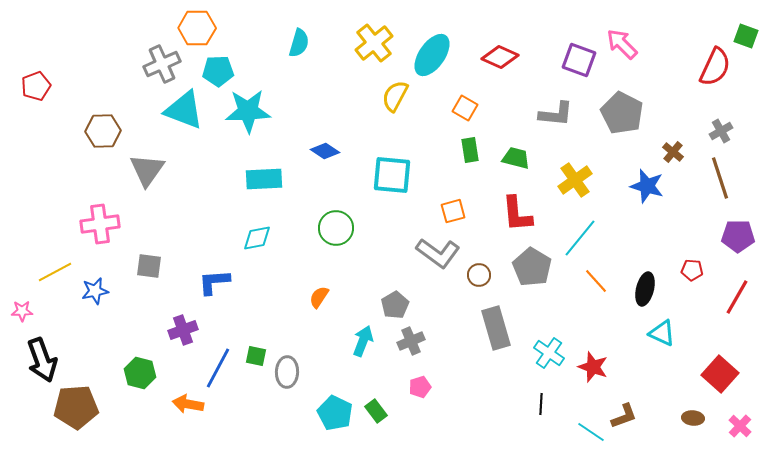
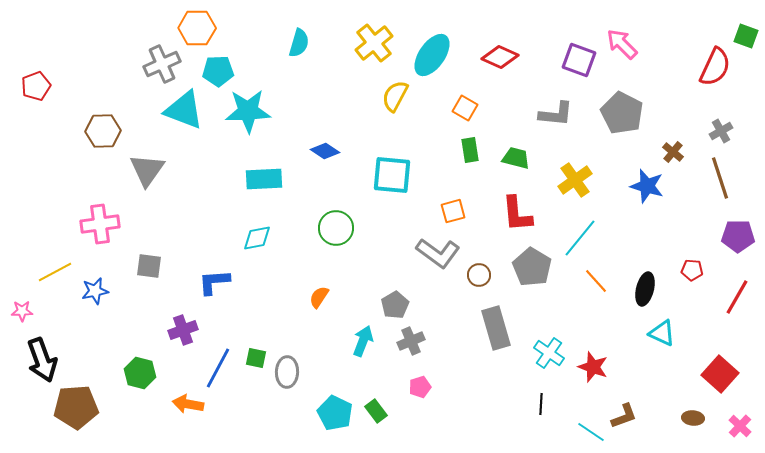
green square at (256, 356): moved 2 px down
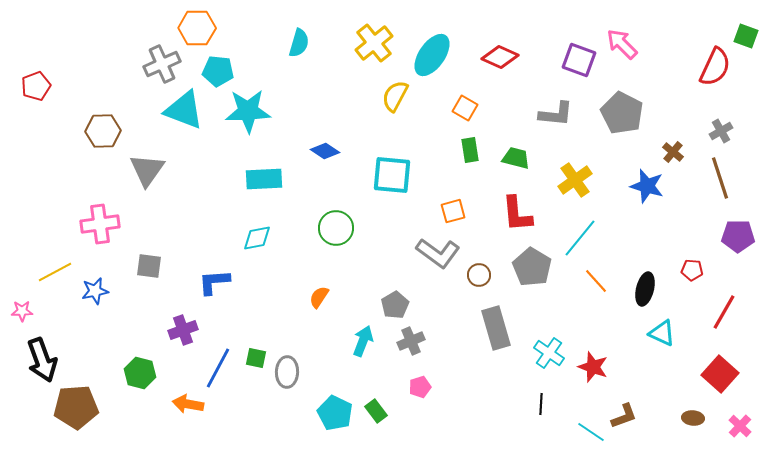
cyan pentagon at (218, 71): rotated 8 degrees clockwise
red line at (737, 297): moved 13 px left, 15 px down
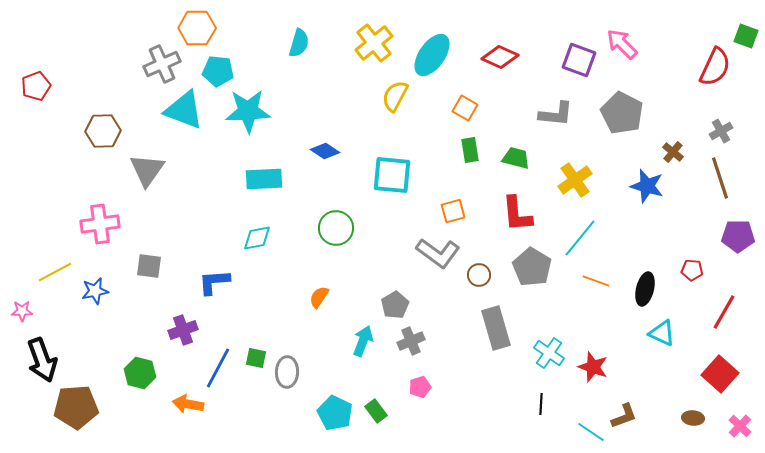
orange line at (596, 281): rotated 28 degrees counterclockwise
